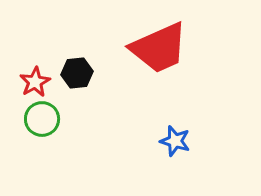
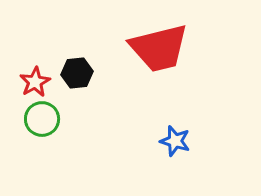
red trapezoid: rotated 10 degrees clockwise
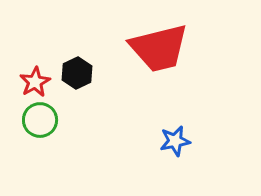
black hexagon: rotated 20 degrees counterclockwise
green circle: moved 2 px left, 1 px down
blue star: rotated 28 degrees counterclockwise
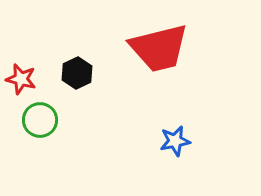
red star: moved 14 px left, 3 px up; rotated 28 degrees counterclockwise
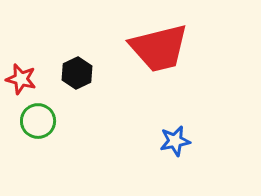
green circle: moved 2 px left, 1 px down
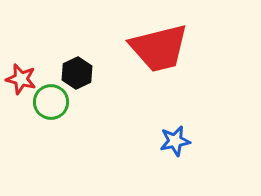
green circle: moved 13 px right, 19 px up
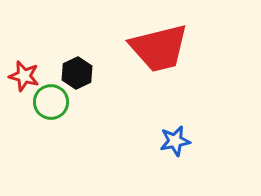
red star: moved 3 px right, 3 px up
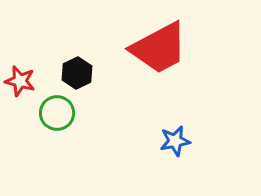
red trapezoid: rotated 14 degrees counterclockwise
red star: moved 4 px left, 5 px down
green circle: moved 6 px right, 11 px down
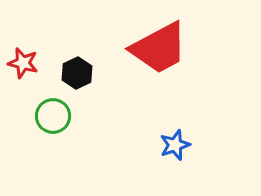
red star: moved 3 px right, 18 px up
green circle: moved 4 px left, 3 px down
blue star: moved 4 px down; rotated 8 degrees counterclockwise
